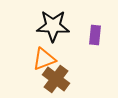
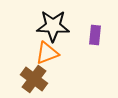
orange triangle: moved 3 px right, 6 px up
brown cross: moved 22 px left
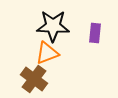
purple rectangle: moved 2 px up
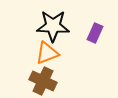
purple rectangle: rotated 18 degrees clockwise
brown cross: moved 9 px right, 2 px down; rotated 12 degrees counterclockwise
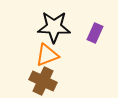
black star: moved 1 px right, 1 px down
orange triangle: moved 2 px down
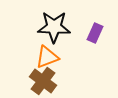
orange triangle: moved 2 px down
brown cross: rotated 12 degrees clockwise
